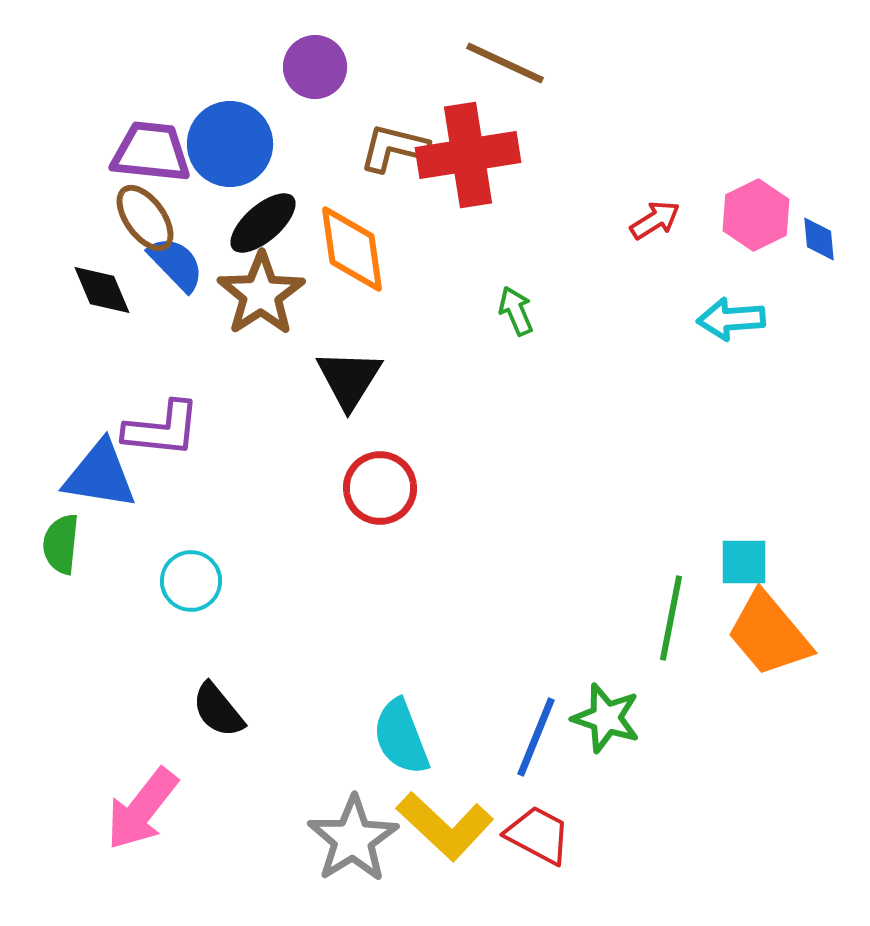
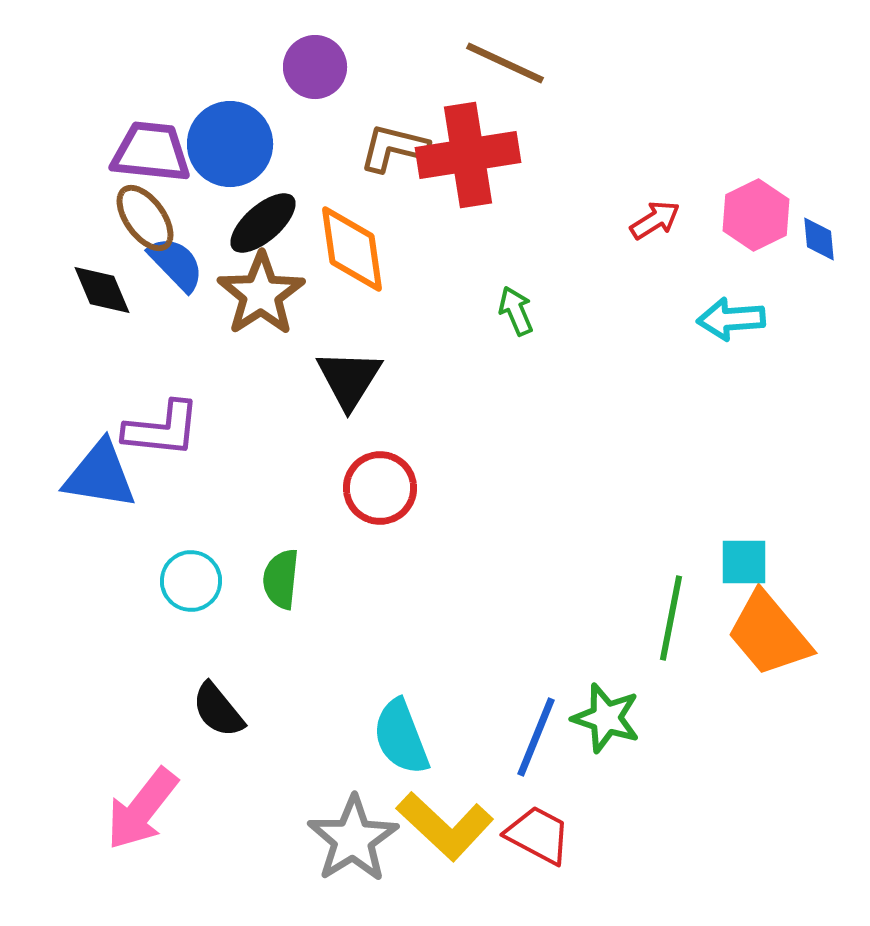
green semicircle: moved 220 px right, 35 px down
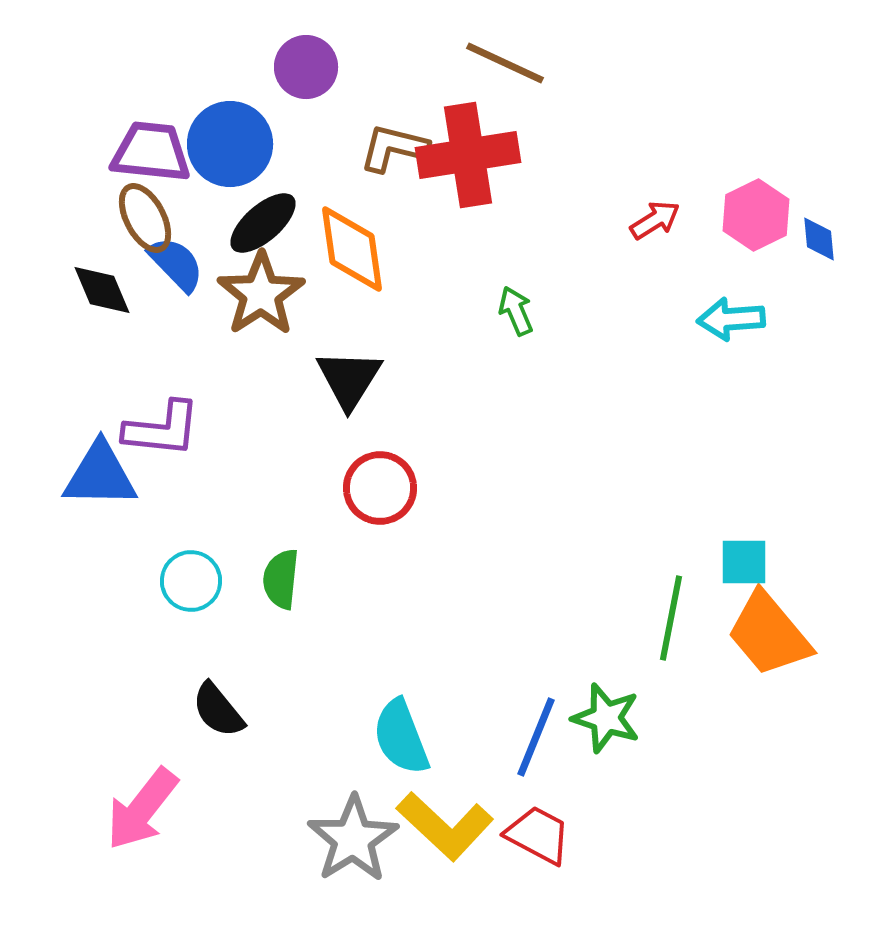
purple circle: moved 9 px left
brown ellipse: rotated 8 degrees clockwise
blue triangle: rotated 8 degrees counterclockwise
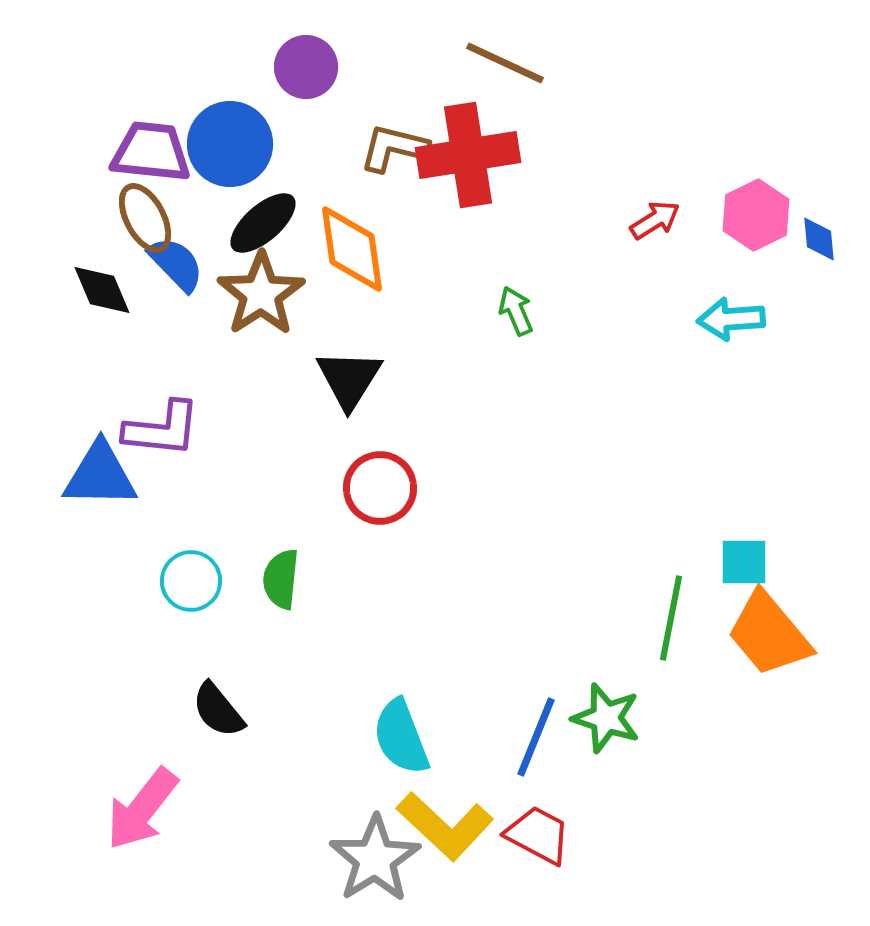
gray star: moved 22 px right, 20 px down
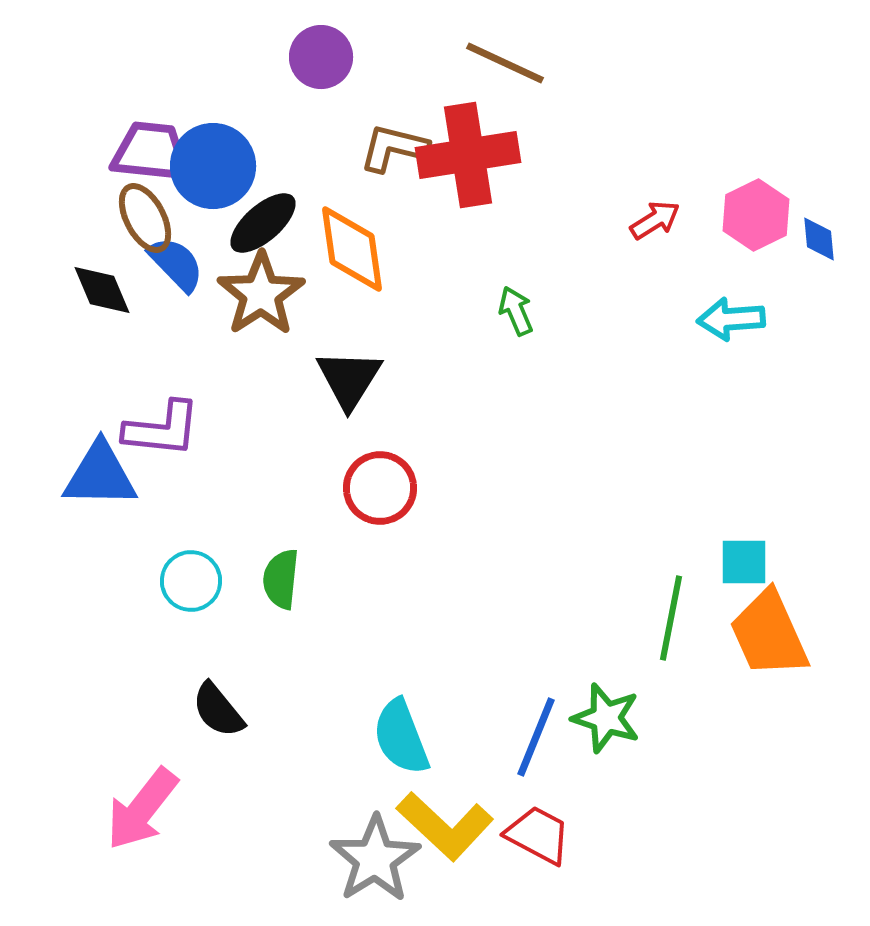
purple circle: moved 15 px right, 10 px up
blue circle: moved 17 px left, 22 px down
orange trapezoid: rotated 16 degrees clockwise
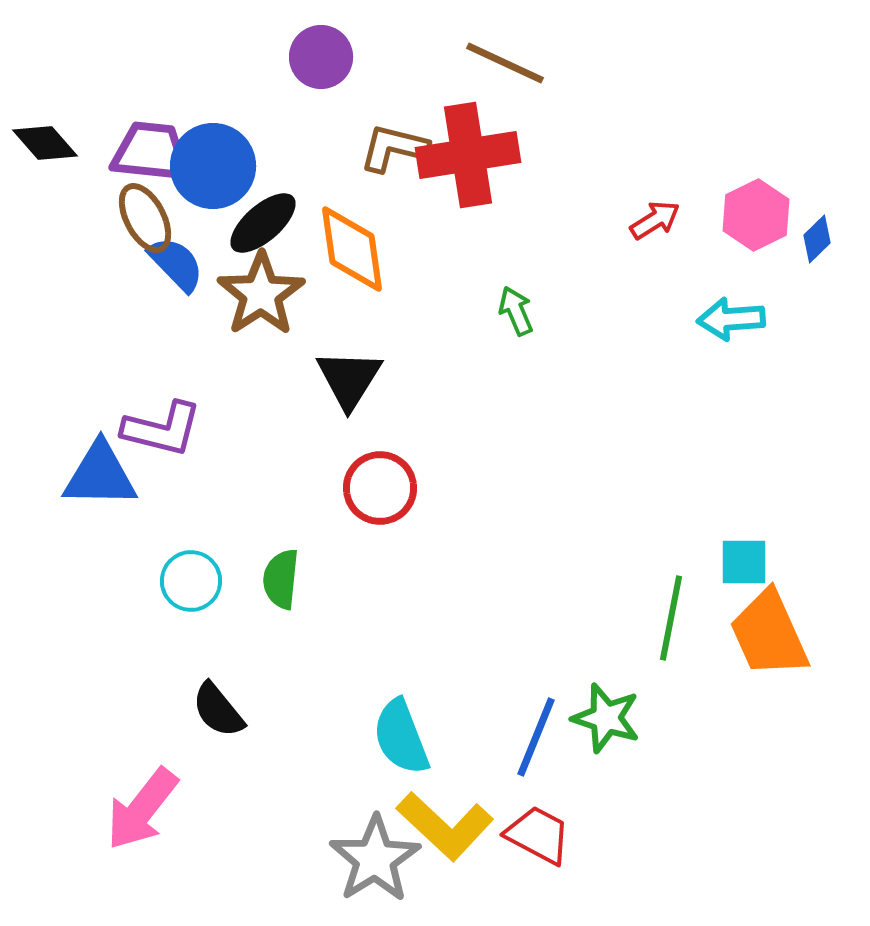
blue diamond: moved 2 px left; rotated 51 degrees clockwise
black diamond: moved 57 px left, 147 px up; rotated 18 degrees counterclockwise
purple L-shape: rotated 8 degrees clockwise
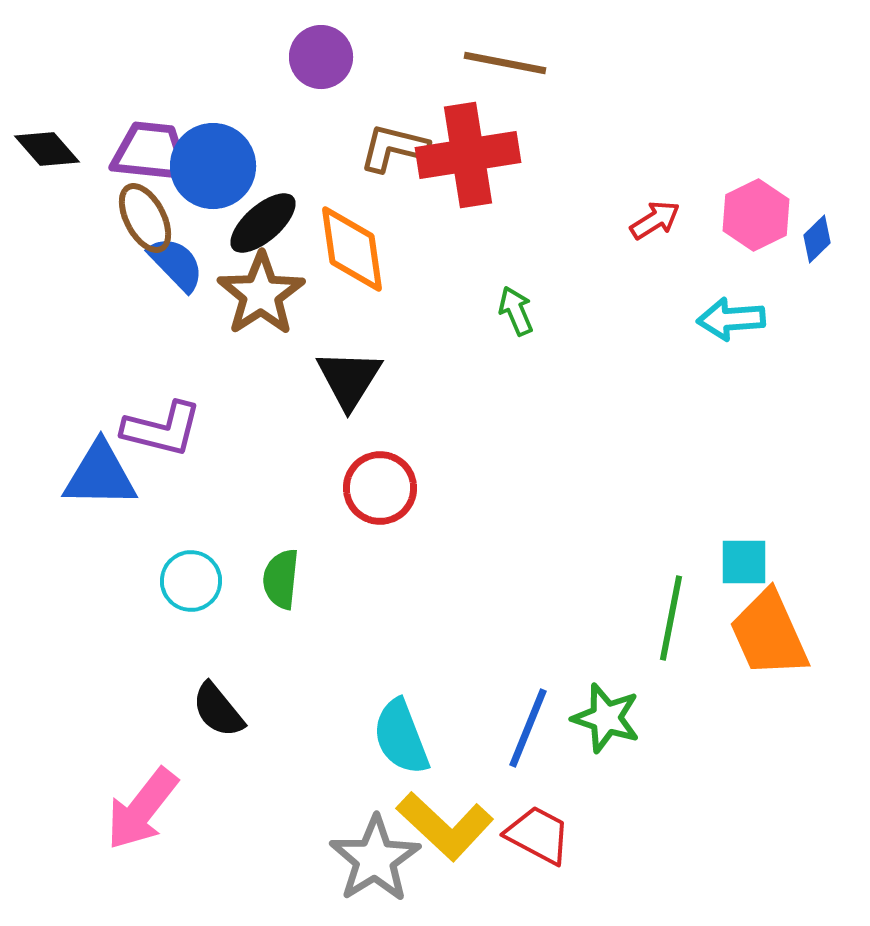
brown line: rotated 14 degrees counterclockwise
black diamond: moved 2 px right, 6 px down
blue line: moved 8 px left, 9 px up
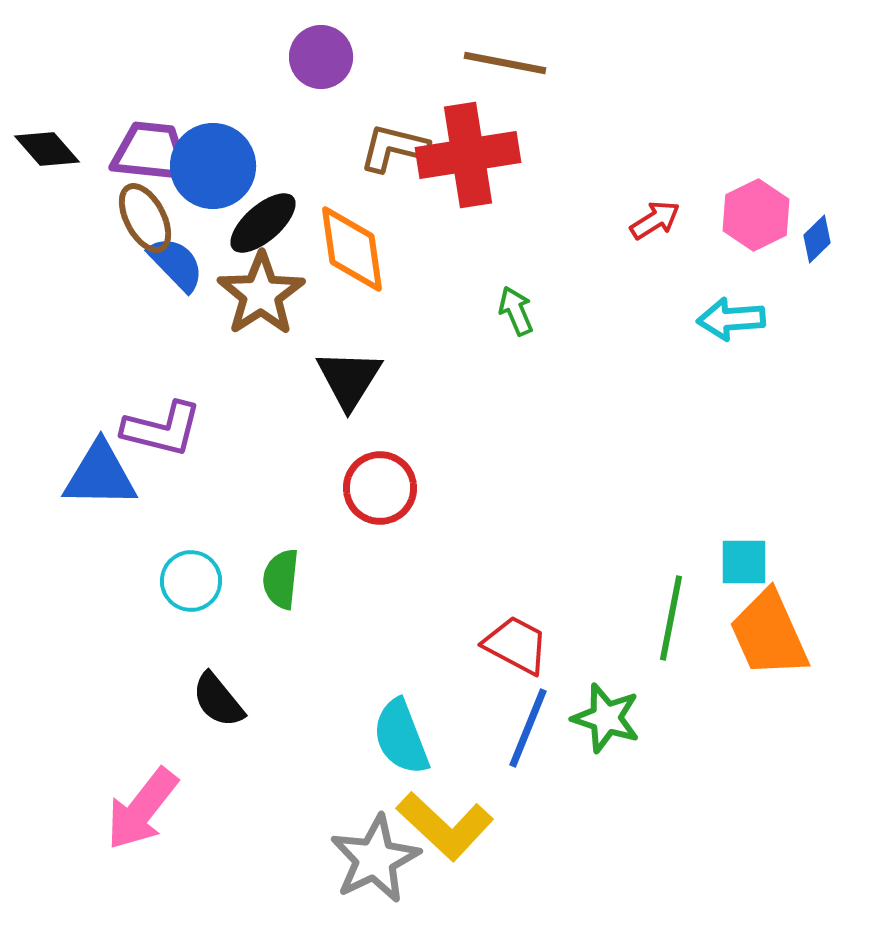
black semicircle: moved 10 px up
red trapezoid: moved 22 px left, 190 px up
gray star: rotated 6 degrees clockwise
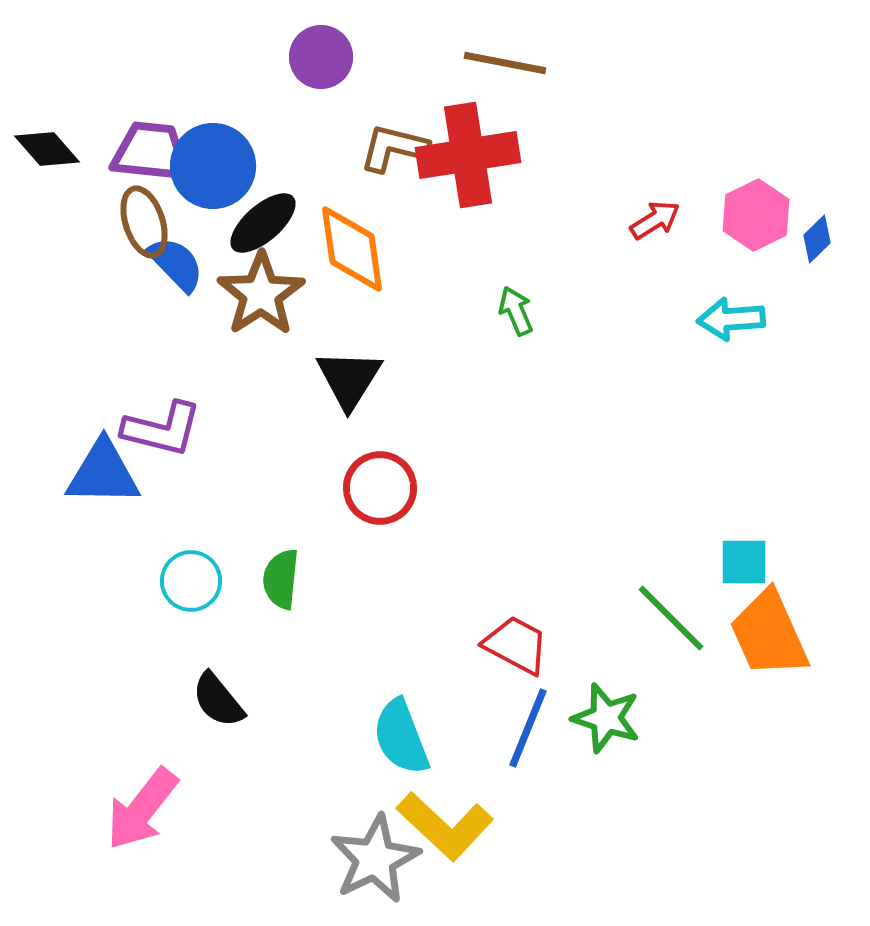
brown ellipse: moved 1 px left, 4 px down; rotated 10 degrees clockwise
blue triangle: moved 3 px right, 2 px up
green line: rotated 56 degrees counterclockwise
